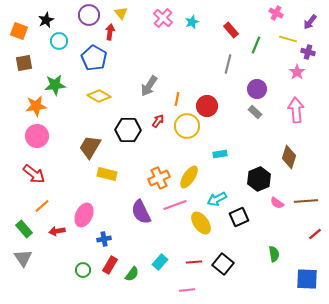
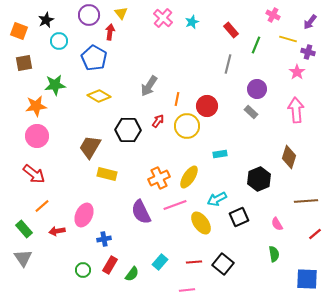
pink cross at (276, 13): moved 3 px left, 2 px down
gray rectangle at (255, 112): moved 4 px left
pink semicircle at (277, 203): moved 21 px down; rotated 24 degrees clockwise
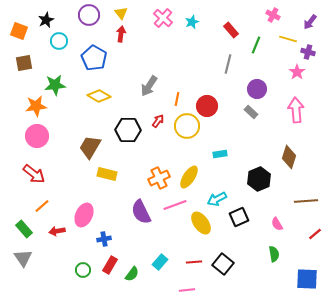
red arrow at (110, 32): moved 11 px right, 2 px down
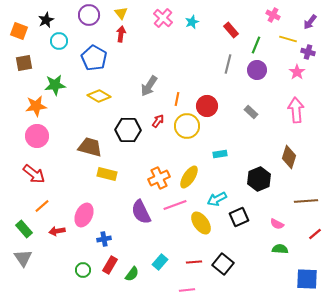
purple circle at (257, 89): moved 19 px up
brown trapezoid at (90, 147): rotated 75 degrees clockwise
pink semicircle at (277, 224): rotated 32 degrees counterclockwise
green semicircle at (274, 254): moved 6 px right, 5 px up; rotated 77 degrees counterclockwise
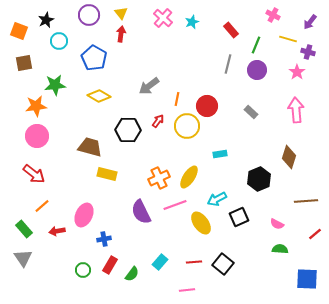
gray arrow at (149, 86): rotated 20 degrees clockwise
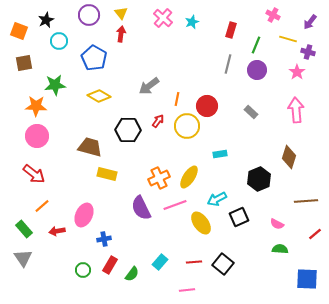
red rectangle at (231, 30): rotated 56 degrees clockwise
orange star at (36, 106): rotated 10 degrees clockwise
purple semicircle at (141, 212): moved 4 px up
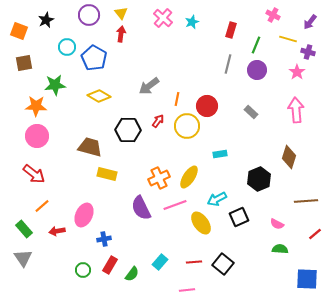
cyan circle at (59, 41): moved 8 px right, 6 px down
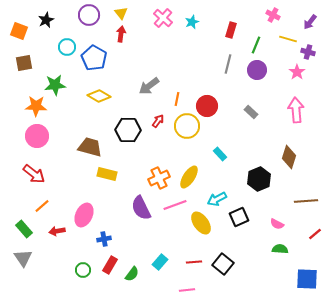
cyan rectangle at (220, 154): rotated 56 degrees clockwise
